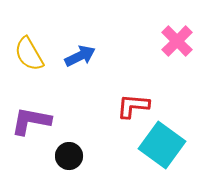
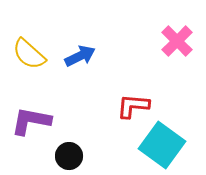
yellow semicircle: rotated 18 degrees counterclockwise
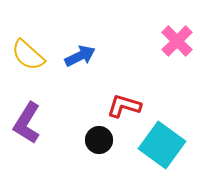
yellow semicircle: moved 1 px left, 1 px down
red L-shape: moved 9 px left; rotated 12 degrees clockwise
purple L-shape: moved 4 px left, 2 px down; rotated 69 degrees counterclockwise
black circle: moved 30 px right, 16 px up
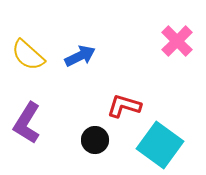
black circle: moved 4 px left
cyan square: moved 2 px left
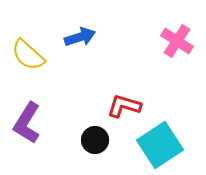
pink cross: rotated 12 degrees counterclockwise
blue arrow: moved 19 px up; rotated 8 degrees clockwise
cyan square: rotated 21 degrees clockwise
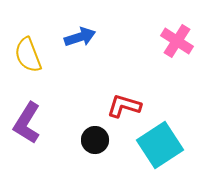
yellow semicircle: rotated 27 degrees clockwise
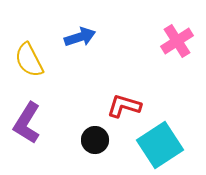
pink cross: rotated 24 degrees clockwise
yellow semicircle: moved 1 px right, 5 px down; rotated 6 degrees counterclockwise
